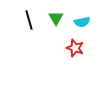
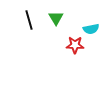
cyan semicircle: moved 9 px right, 7 px down
red star: moved 3 px up; rotated 18 degrees counterclockwise
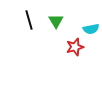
green triangle: moved 3 px down
red star: moved 2 px down; rotated 18 degrees counterclockwise
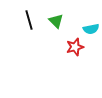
green triangle: rotated 14 degrees counterclockwise
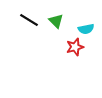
black line: rotated 42 degrees counterclockwise
cyan semicircle: moved 5 px left
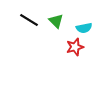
cyan semicircle: moved 2 px left, 1 px up
